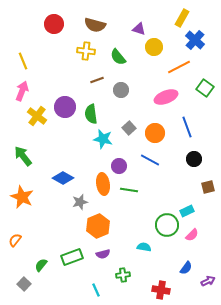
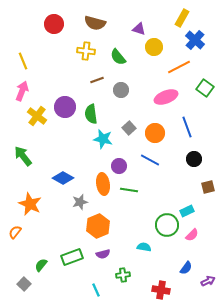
brown semicircle at (95, 25): moved 2 px up
orange star at (22, 197): moved 8 px right, 7 px down
orange semicircle at (15, 240): moved 8 px up
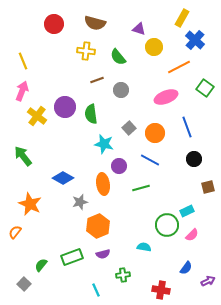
cyan star at (103, 139): moved 1 px right, 5 px down
green line at (129, 190): moved 12 px right, 2 px up; rotated 24 degrees counterclockwise
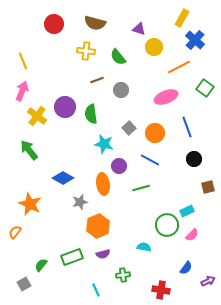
green arrow at (23, 156): moved 6 px right, 6 px up
gray square at (24, 284): rotated 16 degrees clockwise
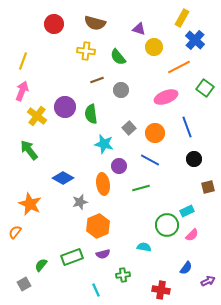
yellow line at (23, 61): rotated 42 degrees clockwise
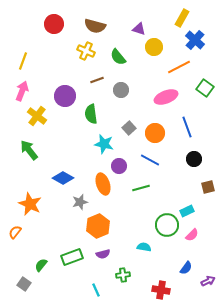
brown semicircle at (95, 23): moved 3 px down
yellow cross at (86, 51): rotated 18 degrees clockwise
purple circle at (65, 107): moved 11 px up
orange ellipse at (103, 184): rotated 10 degrees counterclockwise
gray square at (24, 284): rotated 24 degrees counterclockwise
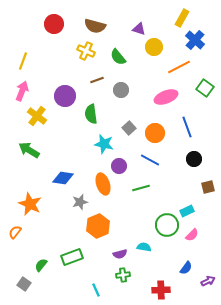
green arrow at (29, 150): rotated 20 degrees counterclockwise
blue diamond at (63, 178): rotated 20 degrees counterclockwise
purple semicircle at (103, 254): moved 17 px right
red cross at (161, 290): rotated 12 degrees counterclockwise
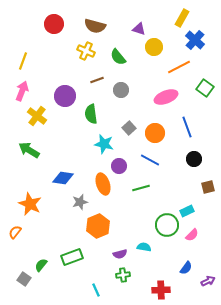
gray square at (24, 284): moved 5 px up
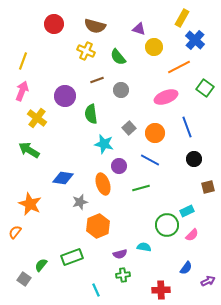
yellow cross at (37, 116): moved 2 px down
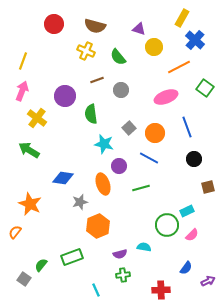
blue line at (150, 160): moved 1 px left, 2 px up
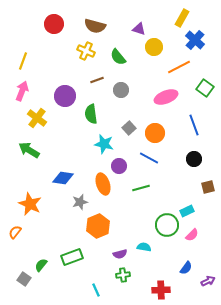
blue line at (187, 127): moved 7 px right, 2 px up
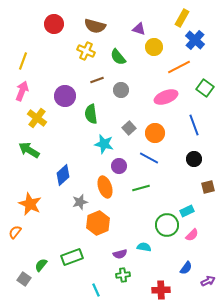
blue diamond at (63, 178): moved 3 px up; rotated 50 degrees counterclockwise
orange ellipse at (103, 184): moved 2 px right, 3 px down
orange hexagon at (98, 226): moved 3 px up
